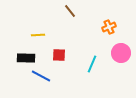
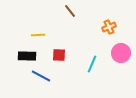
black rectangle: moved 1 px right, 2 px up
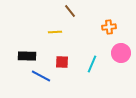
orange cross: rotated 16 degrees clockwise
yellow line: moved 17 px right, 3 px up
red square: moved 3 px right, 7 px down
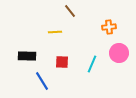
pink circle: moved 2 px left
blue line: moved 1 px right, 5 px down; rotated 30 degrees clockwise
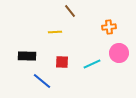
cyan line: rotated 42 degrees clockwise
blue line: rotated 18 degrees counterclockwise
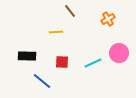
orange cross: moved 1 px left, 8 px up; rotated 24 degrees counterclockwise
yellow line: moved 1 px right
cyan line: moved 1 px right, 1 px up
